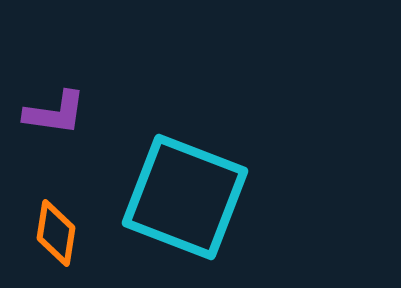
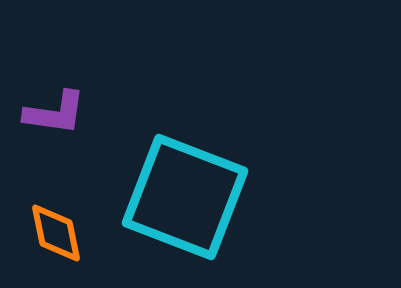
orange diamond: rotated 20 degrees counterclockwise
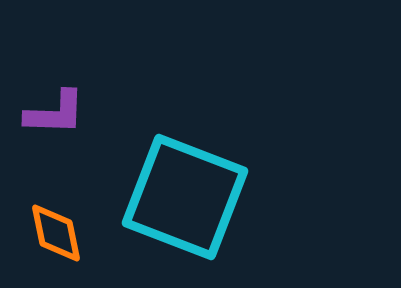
purple L-shape: rotated 6 degrees counterclockwise
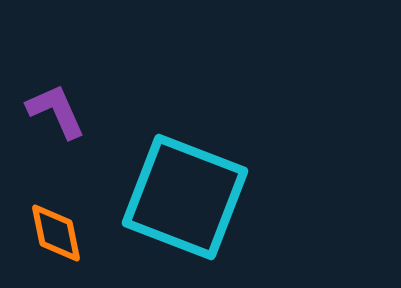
purple L-shape: moved 1 px right, 2 px up; rotated 116 degrees counterclockwise
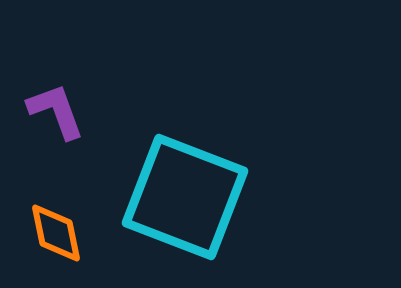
purple L-shape: rotated 4 degrees clockwise
